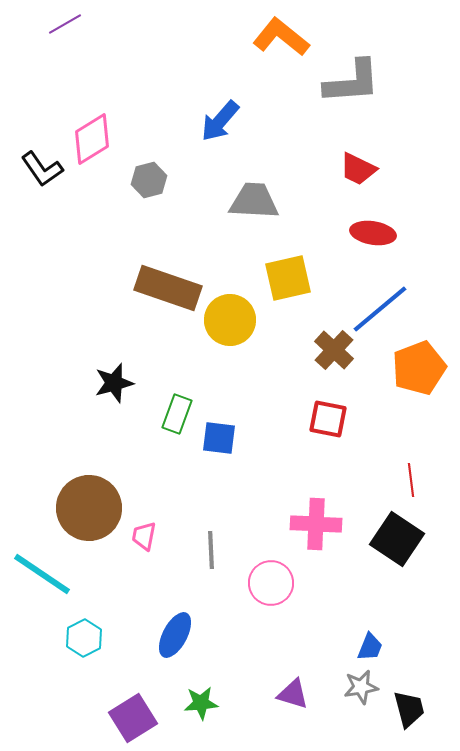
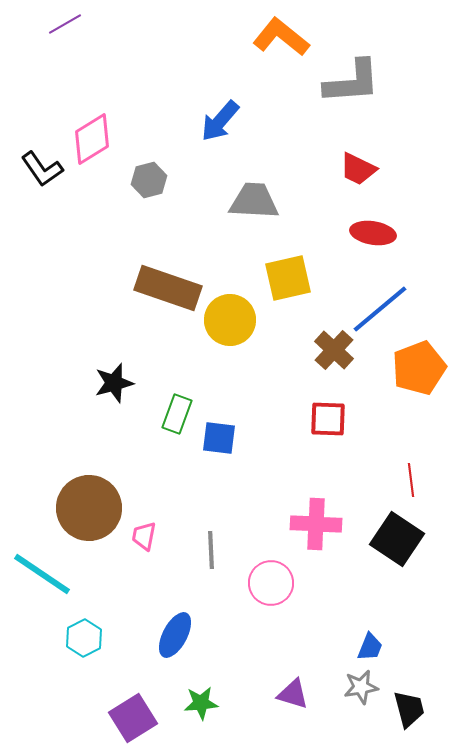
red square: rotated 9 degrees counterclockwise
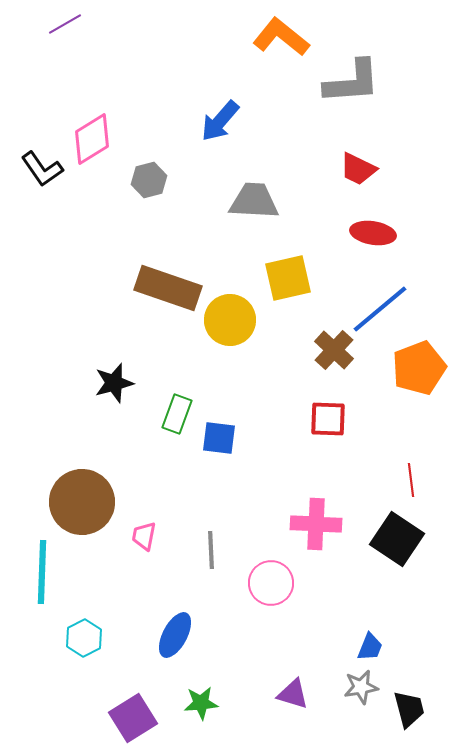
brown circle: moved 7 px left, 6 px up
cyan line: moved 2 px up; rotated 58 degrees clockwise
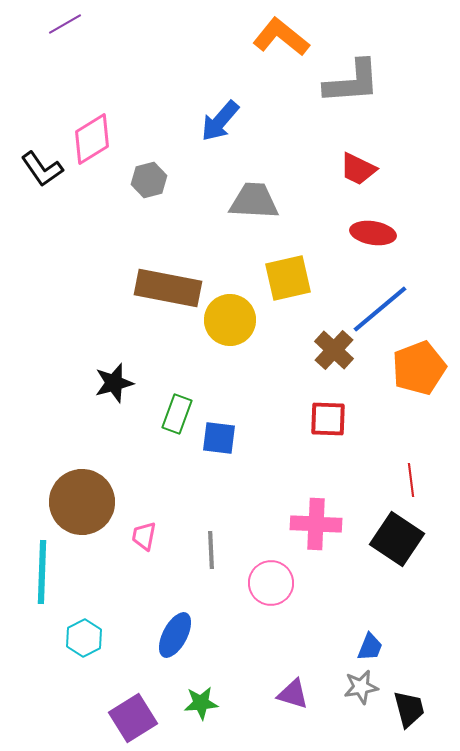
brown rectangle: rotated 8 degrees counterclockwise
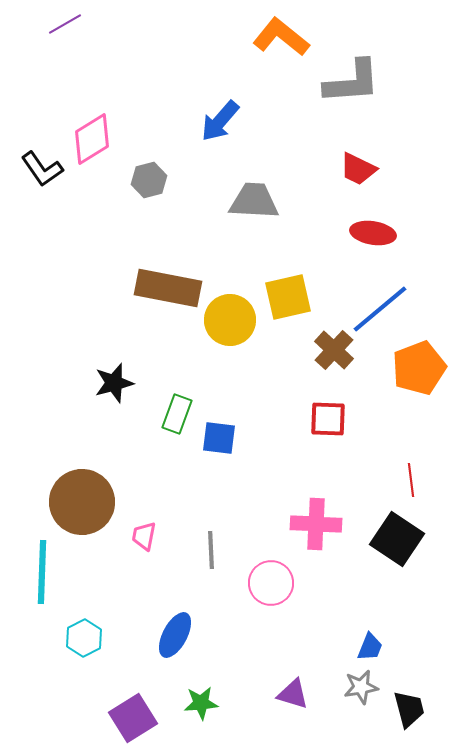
yellow square: moved 19 px down
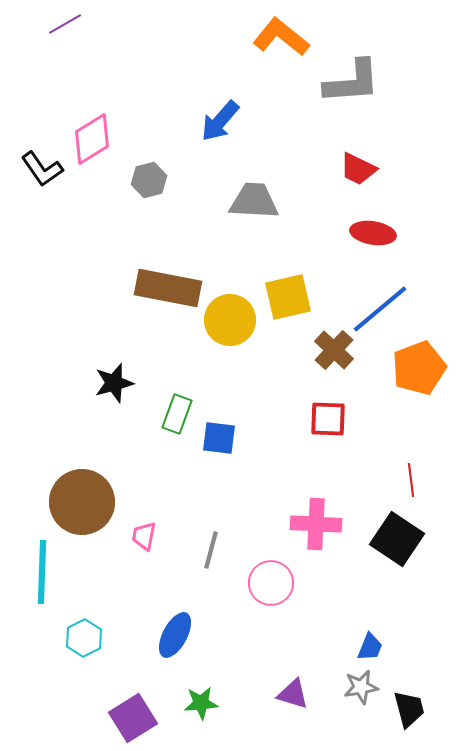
gray line: rotated 18 degrees clockwise
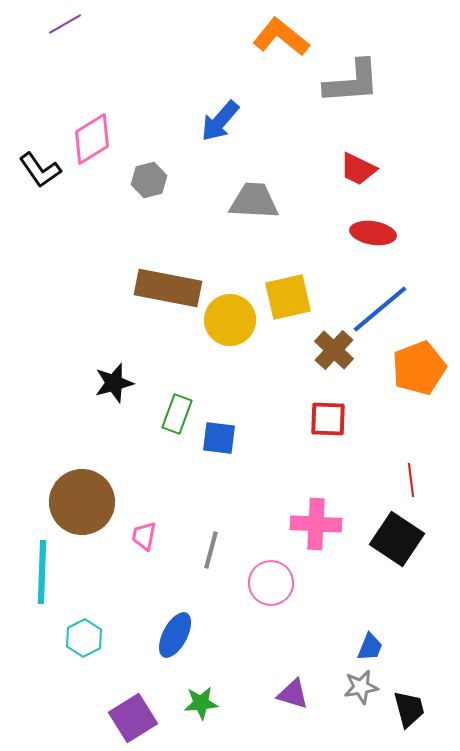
black L-shape: moved 2 px left, 1 px down
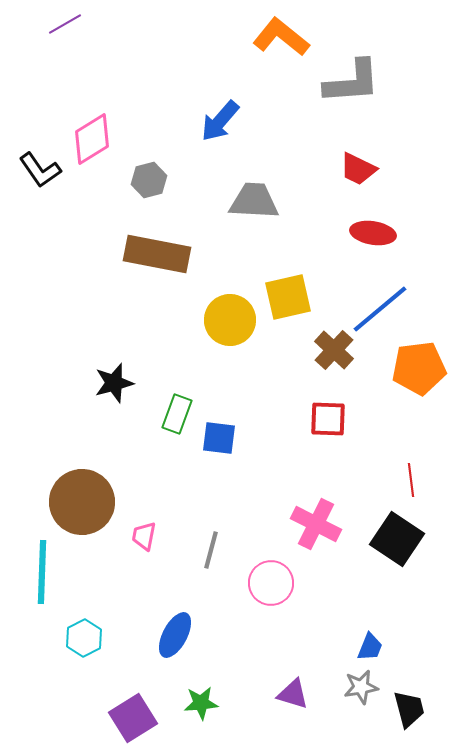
brown rectangle: moved 11 px left, 34 px up
orange pentagon: rotated 14 degrees clockwise
pink cross: rotated 24 degrees clockwise
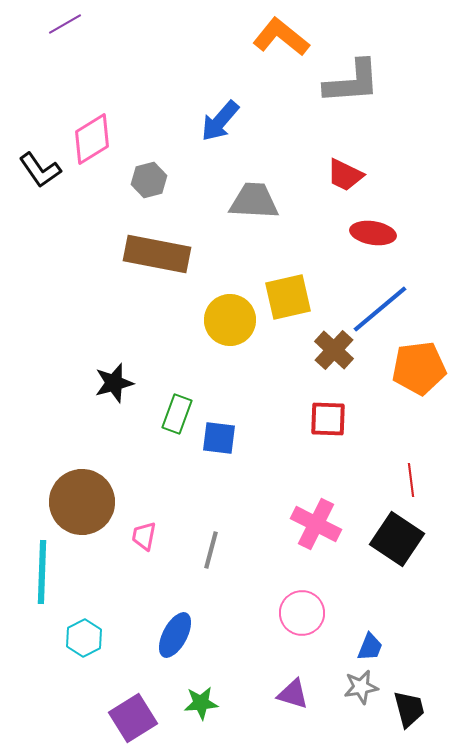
red trapezoid: moved 13 px left, 6 px down
pink circle: moved 31 px right, 30 px down
